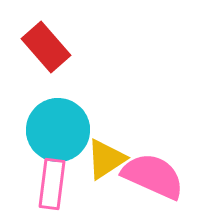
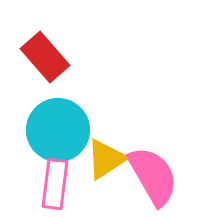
red rectangle: moved 1 px left, 10 px down
pink semicircle: rotated 36 degrees clockwise
pink rectangle: moved 3 px right
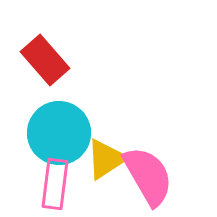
red rectangle: moved 3 px down
cyan circle: moved 1 px right, 3 px down
pink semicircle: moved 5 px left
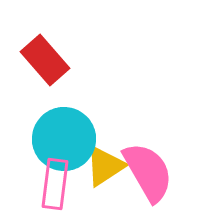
cyan circle: moved 5 px right, 6 px down
yellow triangle: moved 1 px left, 7 px down
pink semicircle: moved 4 px up
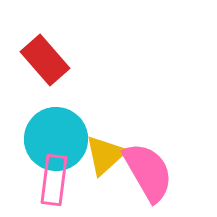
cyan circle: moved 8 px left
yellow triangle: moved 11 px up; rotated 9 degrees counterclockwise
pink rectangle: moved 1 px left, 4 px up
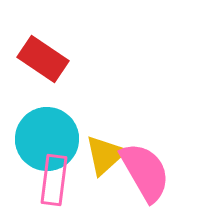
red rectangle: moved 2 px left, 1 px up; rotated 15 degrees counterclockwise
cyan circle: moved 9 px left
pink semicircle: moved 3 px left
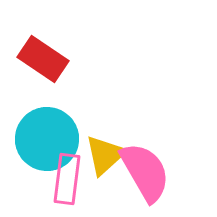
pink rectangle: moved 13 px right, 1 px up
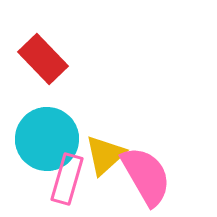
red rectangle: rotated 12 degrees clockwise
pink semicircle: moved 1 px right, 4 px down
pink rectangle: rotated 9 degrees clockwise
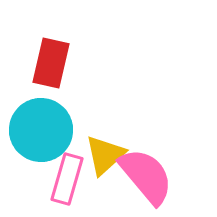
red rectangle: moved 8 px right, 4 px down; rotated 57 degrees clockwise
cyan circle: moved 6 px left, 9 px up
pink semicircle: rotated 10 degrees counterclockwise
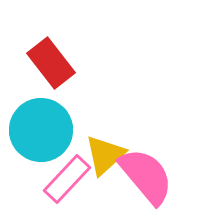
red rectangle: rotated 51 degrees counterclockwise
pink rectangle: rotated 27 degrees clockwise
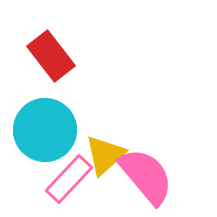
red rectangle: moved 7 px up
cyan circle: moved 4 px right
pink rectangle: moved 2 px right
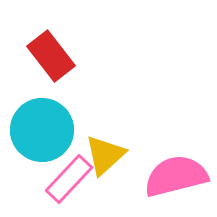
cyan circle: moved 3 px left
pink semicircle: moved 30 px right; rotated 64 degrees counterclockwise
